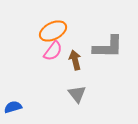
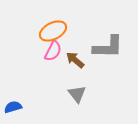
pink semicircle: rotated 10 degrees counterclockwise
brown arrow: rotated 36 degrees counterclockwise
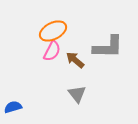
pink semicircle: moved 1 px left
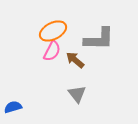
gray L-shape: moved 9 px left, 8 px up
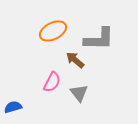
pink semicircle: moved 31 px down
gray triangle: moved 2 px right, 1 px up
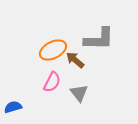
orange ellipse: moved 19 px down
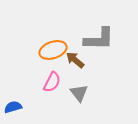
orange ellipse: rotated 8 degrees clockwise
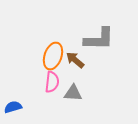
orange ellipse: moved 6 px down; rotated 52 degrees counterclockwise
pink semicircle: rotated 20 degrees counterclockwise
gray triangle: moved 6 px left; rotated 48 degrees counterclockwise
